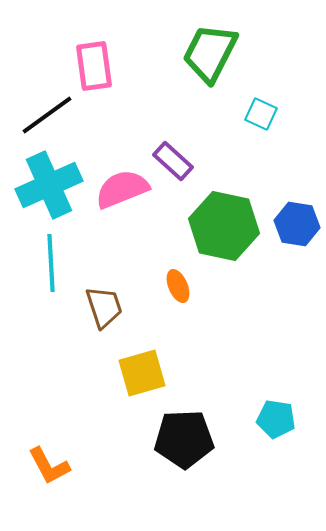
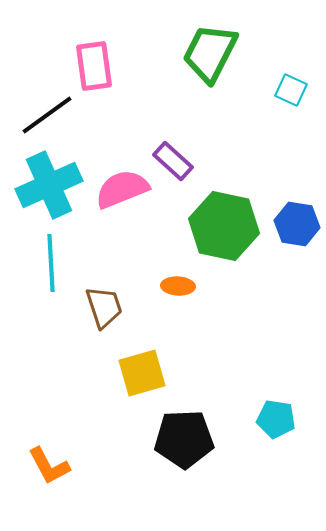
cyan square: moved 30 px right, 24 px up
orange ellipse: rotated 64 degrees counterclockwise
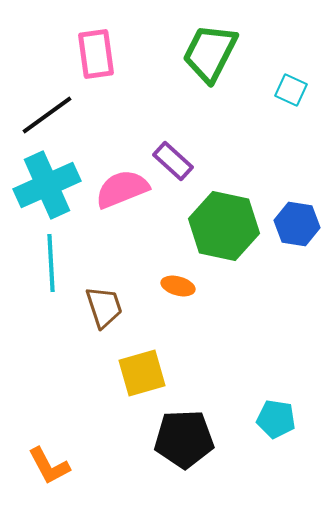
pink rectangle: moved 2 px right, 12 px up
cyan cross: moved 2 px left
orange ellipse: rotated 12 degrees clockwise
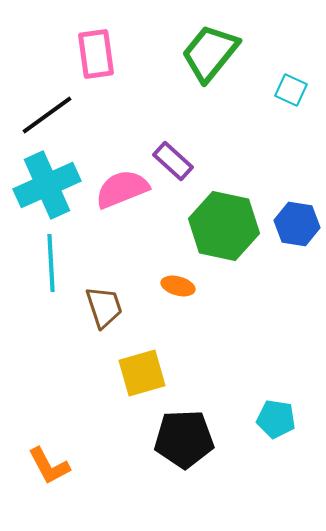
green trapezoid: rotated 12 degrees clockwise
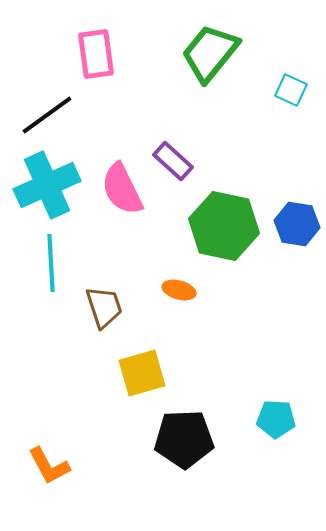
pink semicircle: rotated 94 degrees counterclockwise
orange ellipse: moved 1 px right, 4 px down
cyan pentagon: rotated 6 degrees counterclockwise
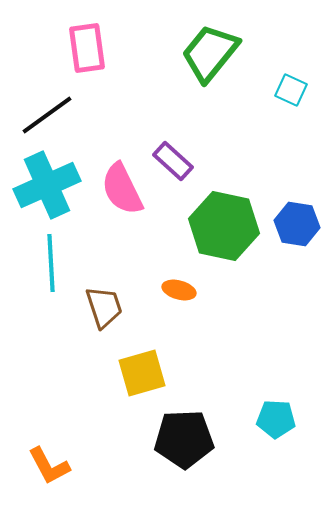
pink rectangle: moved 9 px left, 6 px up
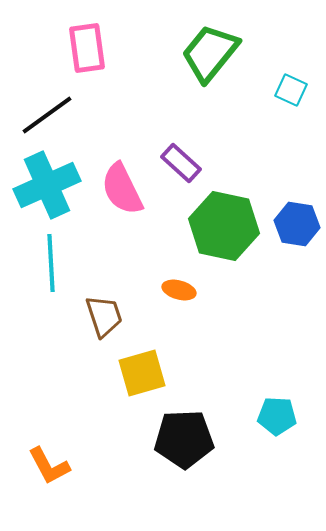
purple rectangle: moved 8 px right, 2 px down
brown trapezoid: moved 9 px down
cyan pentagon: moved 1 px right, 3 px up
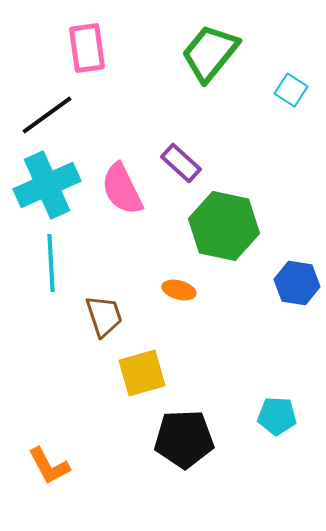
cyan square: rotated 8 degrees clockwise
blue hexagon: moved 59 px down
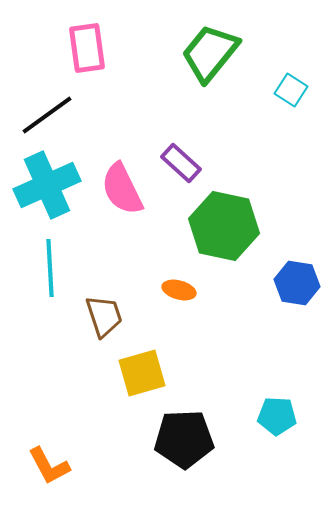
cyan line: moved 1 px left, 5 px down
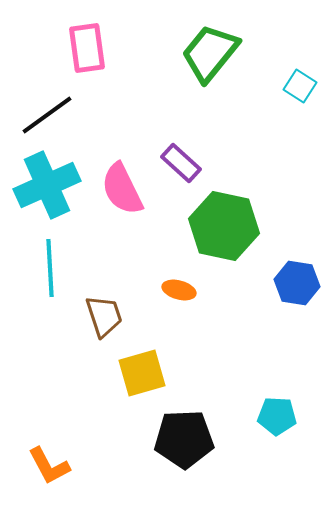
cyan square: moved 9 px right, 4 px up
